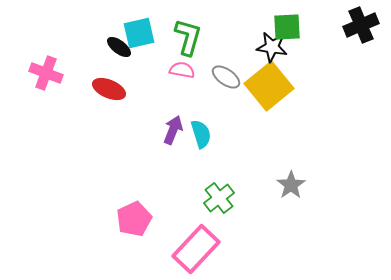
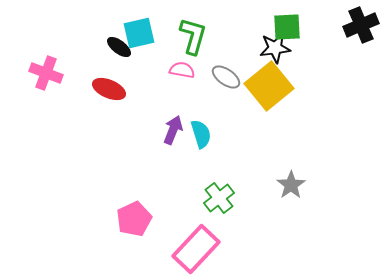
green L-shape: moved 5 px right, 1 px up
black star: moved 3 px right, 1 px down; rotated 16 degrees counterclockwise
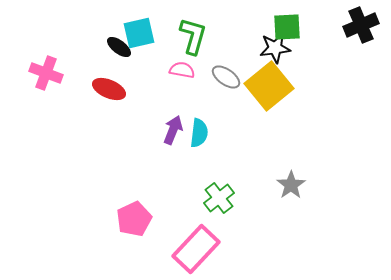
cyan semicircle: moved 2 px left, 1 px up; rotated 24 degrees clockwise
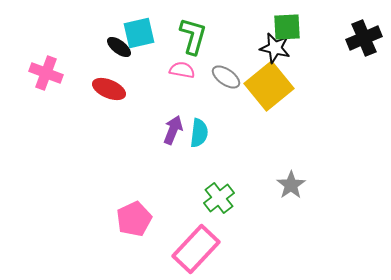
black cross: moved 3 px right, 13 px down
black star: rotated 20 degrees clockwise
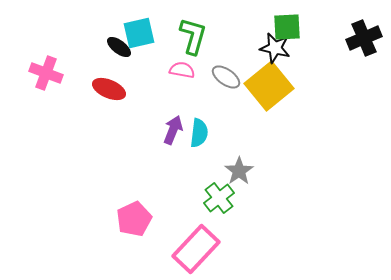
gray star: moved 52 px left, 14 px up
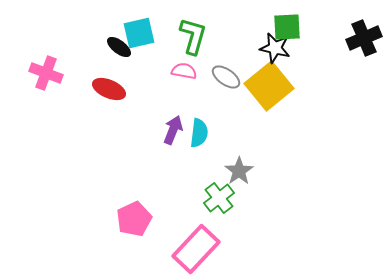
pink semicircle: moved 2 px right, 1 px down
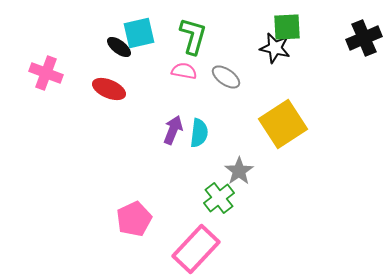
yellow square: moved 14 px right, 38 px down; rotated 6 degrees clockwise
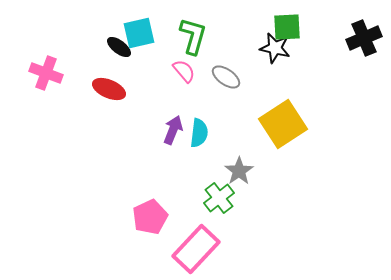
pink semicircle: rotated 40 degrees clockwise
pink pentagon: moved 16 px right, 2 px up
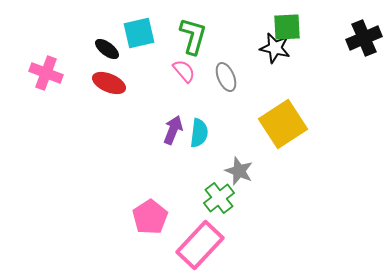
black ellipse: moved 12 px left, 2 px down
gray ellipse: rotated 32 degrees clockwise
red ellipse: moved 6 px up
gray star: rotated 16 degrees counterclockwise
pink pentagon: rotated 8 degrees counterclockwise
pink rectangle: moved 4 px right, 4 px up
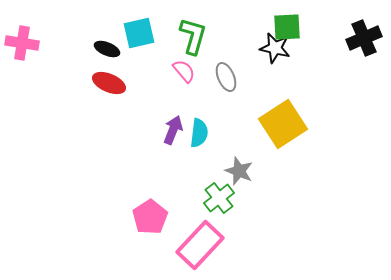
black ellipse: rotated 15 degrees counterclockwise
pink cross: moved 24 px left, 30 px up; rotated 12 degrees counterclockwise
